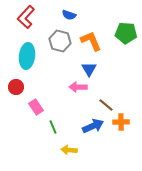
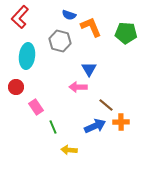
red L-shape: moved 6 px left
orange L-shape: moved 14 px up
blue arrow: moved 2 px right
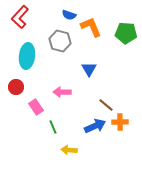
pink arrow: moved 16 px left, 5 px down
orange cross: moved 1 px left
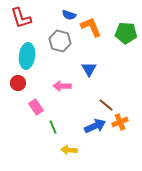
red L-shape: moved 1 px right, 1 px down; rotated 60 degrees counterclockwise
red circle: moved 2 px right, 4 px up
pink arrow: moved 6 px up
orange cross: rotated 21 degrees counterclockwise
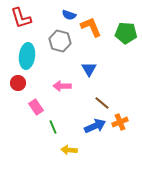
brown line: moved 4 px left, 2 px up
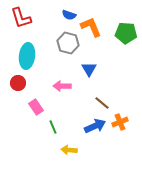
gray hexagon: moved 8 px right, 2 px down
